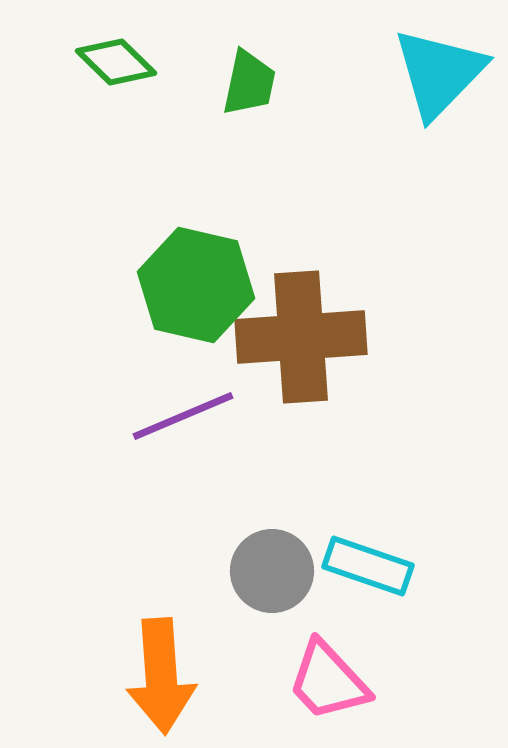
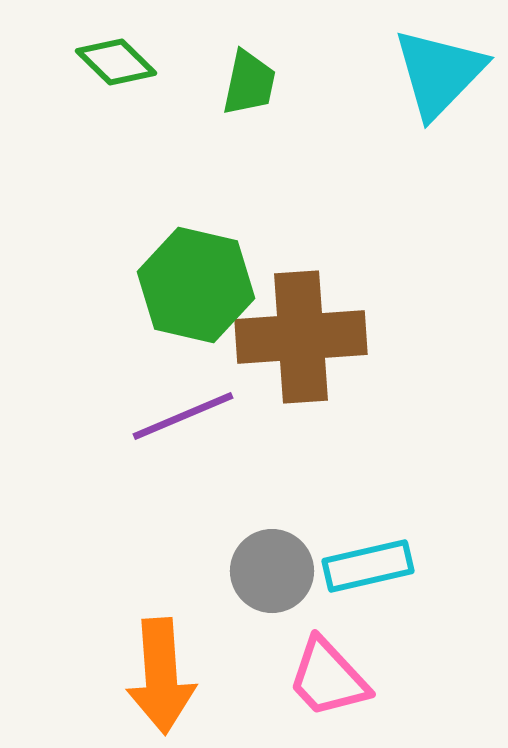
cyan rectangle: rotated 32 degrees counterclockwise
pink trapezoid: moved 3 px up
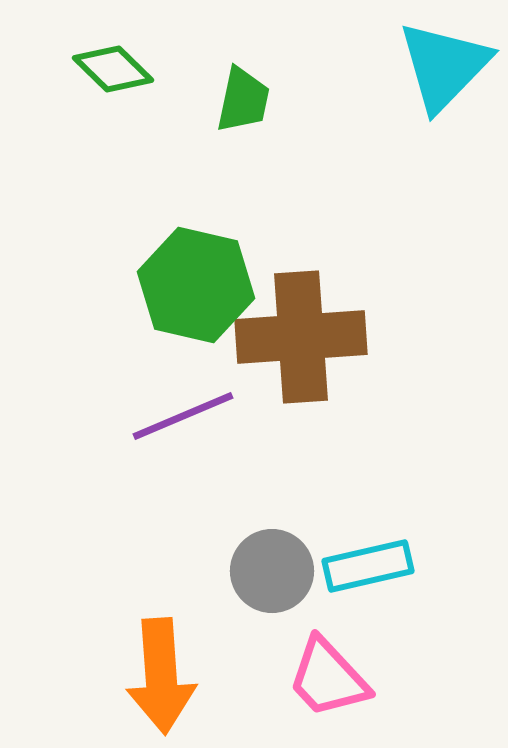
green diamond: moved 3 px left, 7 px down
cyan triangle: moved 5 px right, 7 px up
green trapezoid: moved 6 px left, 17 px down
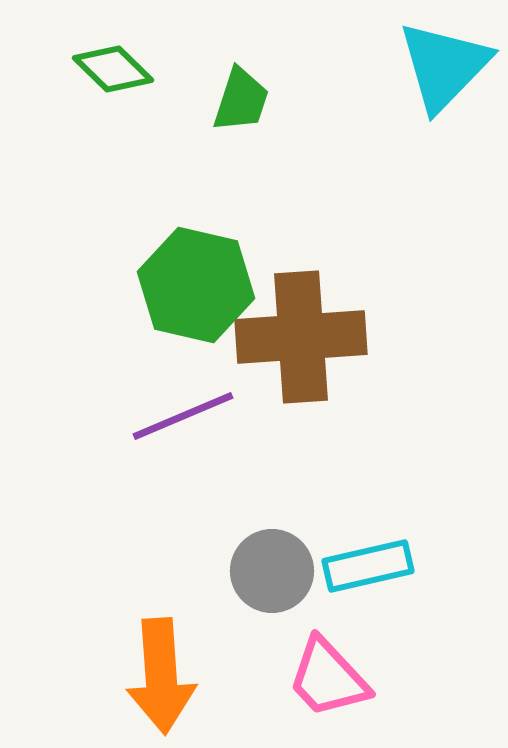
green trapezoid: moved 2 px left; rotated 6 degrees clockwise
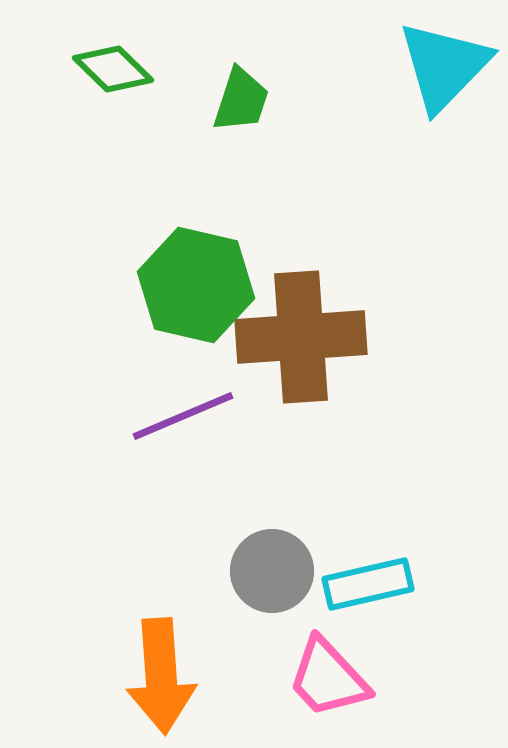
cyan rectangle: moved 18 px down
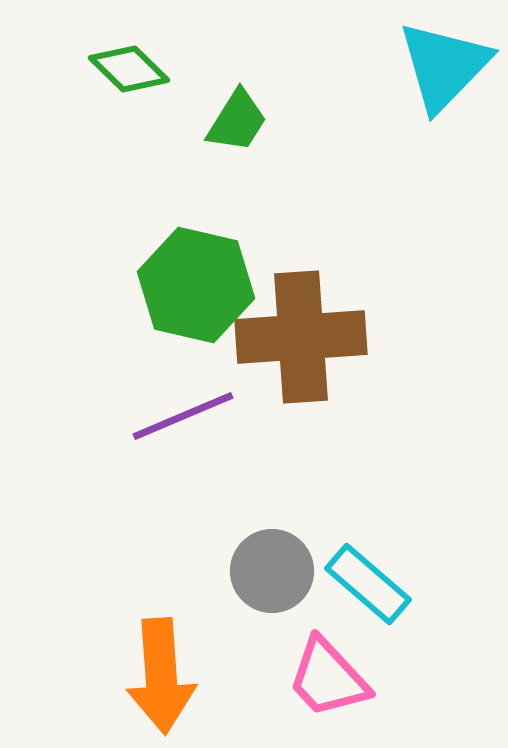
green diamond: moved 16 px right
green trapezoid: moved 4 px left, 21 px down; rotated 14 degrees clockwise
cyan rectangle: rotated 54 degrees clockwise
